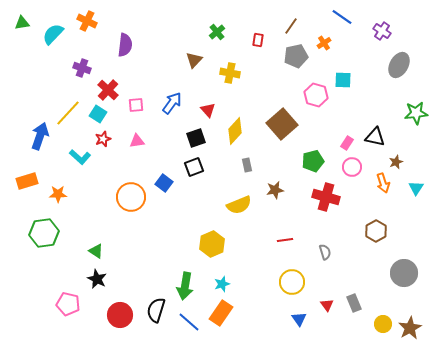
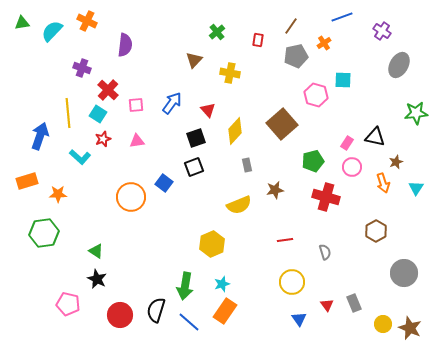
blue line at (342, 17): rotated 55 degrees counterclockwise
cyan semicircle at (53, 34): moved 1 px left, 3 px up
yellow line at (68, 113): rotated 48 degrees counterclockwise
orange rectangle at (221, 313): moved 4 px right, 2 px up
brown star at (410, 328): rotated 20 degrees counterclockwise
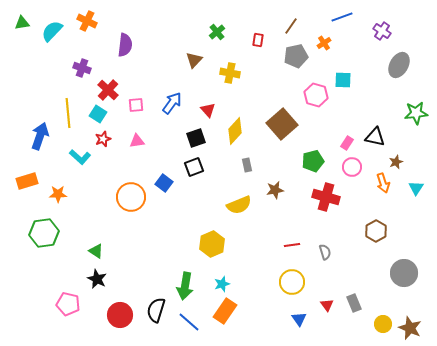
red line at (285, 240): moved 7 px right, 5 px down
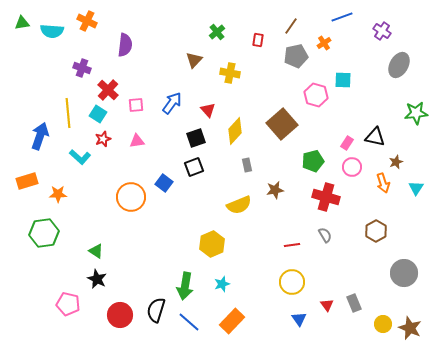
cyan semicircle at (52, 31): rotated 130 degrees counterclockwise
gray semicircle at (325, 252): moved 17 px up; rotated 14 degrees counterclockwise
orange rectangle at (225, 311): moved 7 px right, 10 px down; rotated 10 degrees clockwise
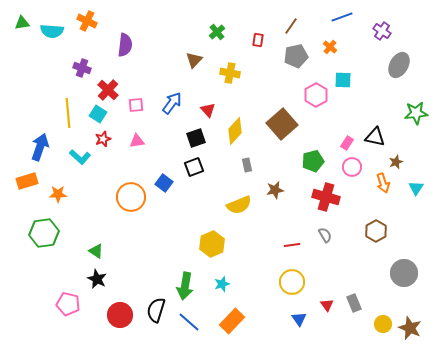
orange cross at (324, 43): moved 6 px right, 4 px down; rotated 16 degrees counterclockwise
pink hexagon at (316, 95): rotated 15 degrees clockwise
blue arrow at (40, 136): moved 11 px down
